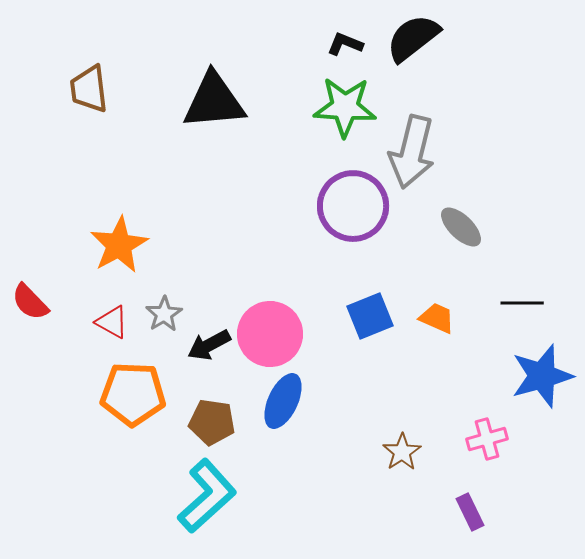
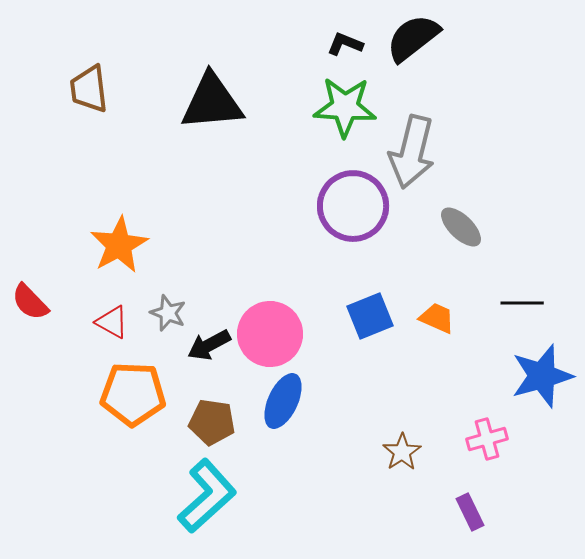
black triangle: moved 2 px left, 1 px down
gray star: moved 4 px right, 1 px up; rotated 18 degrees counterclockwise
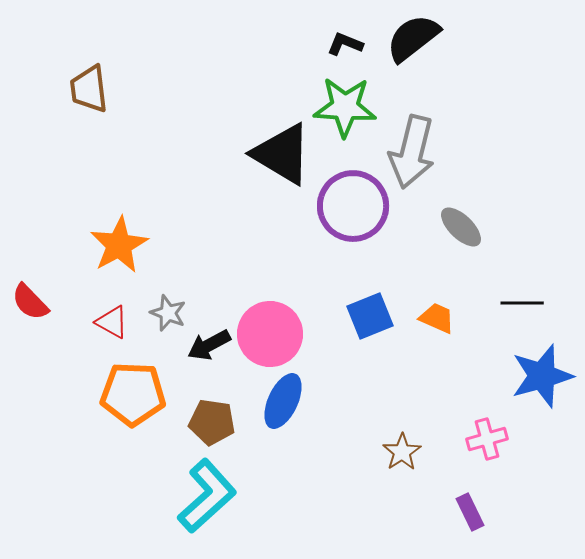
black triangle: moved 70 px right, 52 px down; rotated 36 degrees clockwise
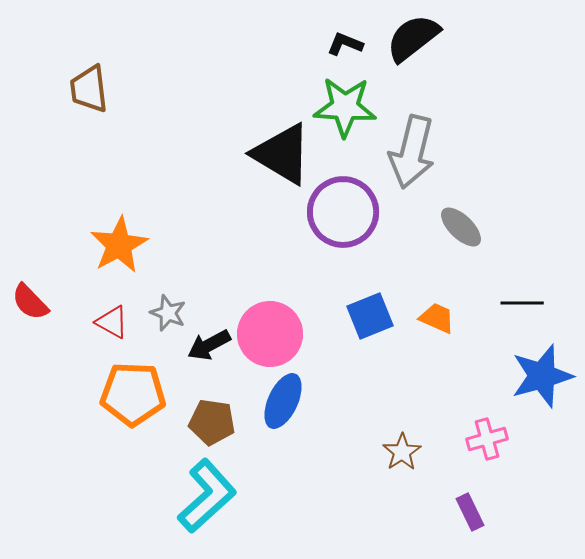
purple circle: moved 10 px left, 6 px down
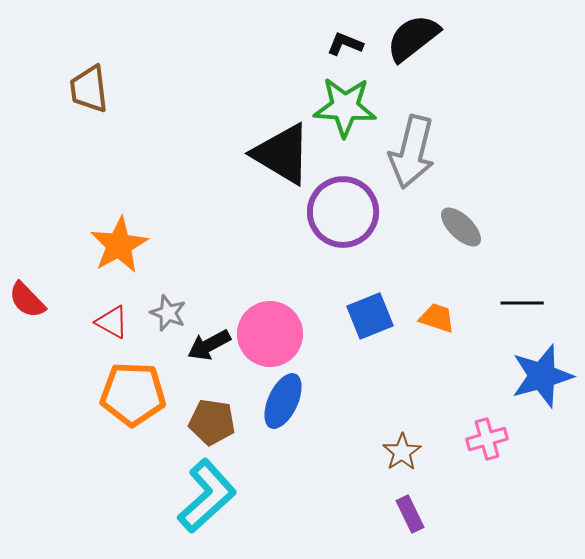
red semicircle: moved 3 px left, 2 px up
orange trapezoid: rotated 6 degrees counterclockwise
purple rectangle: moved 60 px left, 2 px down
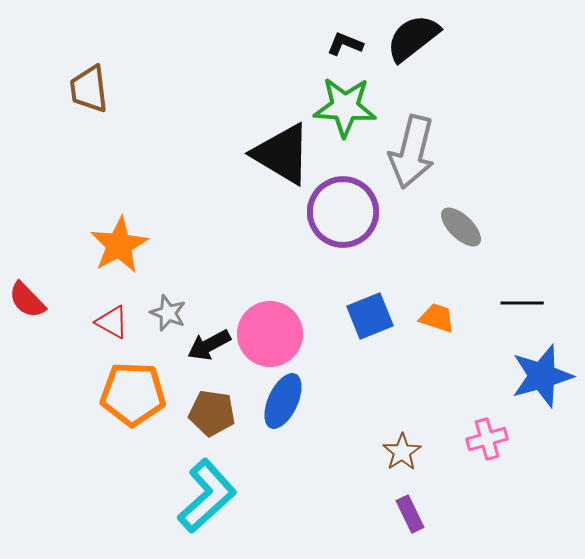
brown pentagon: moved 9 px up
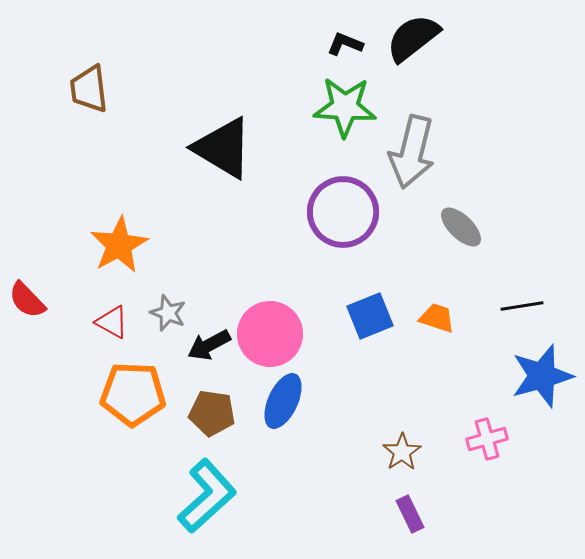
black triangle: moved 59 px left, 6 px up
black line: moved 3 px down; rotated 9 degrees counterclockwise
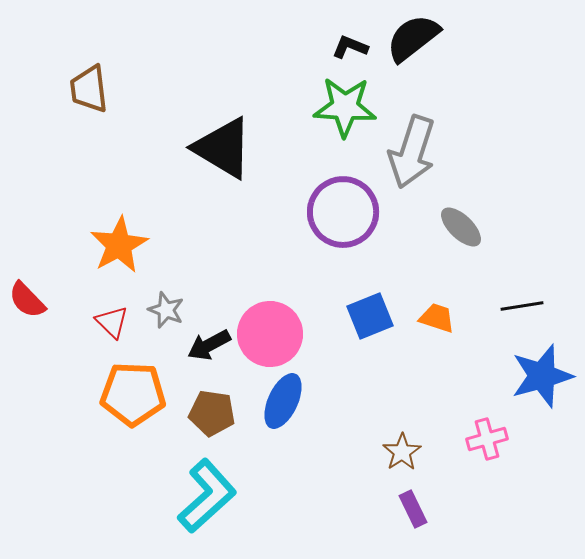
black L-shape: moved 5 px right, 3 px down
gray arrow: rotated 4 degrees clockwise
gray star: moved 2 px left, 3 px up
red triangle: rotated 15 degrees clockwise
purple rectangle: moved 3 px right, 5 px up
